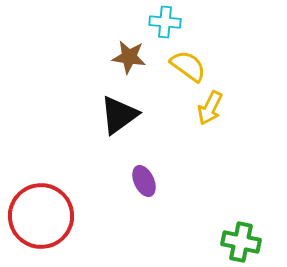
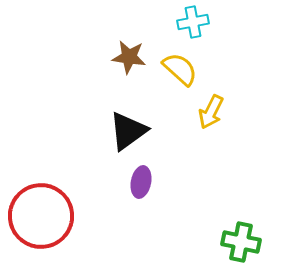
cyan cross: moved 28 px right; rotated 16 degrees counterclockwise
yellow semicircle: moved 8 px left, 3 px down; rotated 6 degrees clockwise
yellow arrow: moved 1 px right, 4 px down
black triangle: moved 9 px right, 16 px down
purple ellipse: moved 3 px left, 1 px down; rotated 36 degrees clockwise
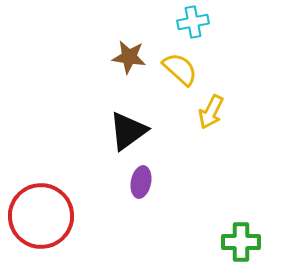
green cross: rotated 12 degrees counterclockwise
